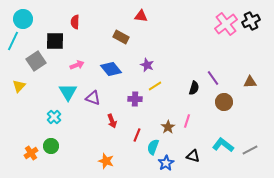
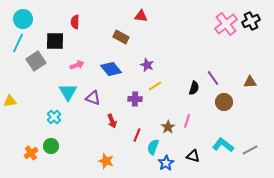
cyan line: moved 5 px right, 2 px down
yellow triangle: moved 9 px left, 15 px down; rotated 40 degrees clockwise
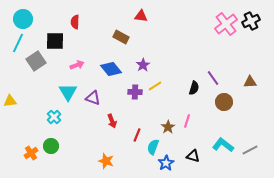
purple star: moved 4 px left; rotated 16 degrees clockwise
purple cross: moved 7 px up
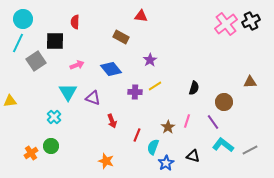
purple star: moved 7 px right, 5 px up
purple line: moved 44 px down
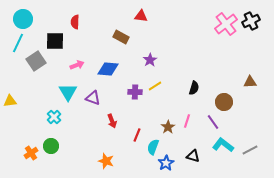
blue diamond: moved 3 px left; rotated 45 degrees counterclockwise
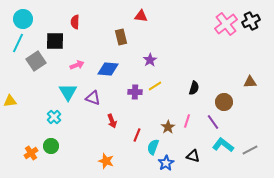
brown rectangle: rotated 49 degrees clockwise
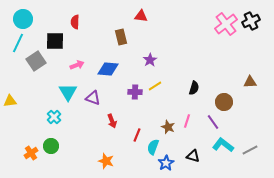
brown star: rotated 16 degrees counterclockwise
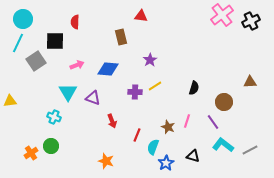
pink cross: moved 4 px left, 9 px up
cyan cross: rotated 24 degrees counterclockwise
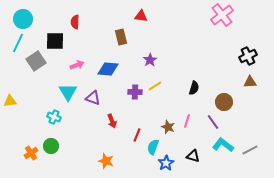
black cross: moved 3 px left, 35 px down
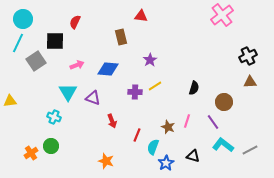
red semicircle: rotated 24 degrees clockwise
